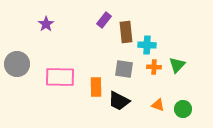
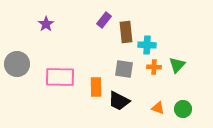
orange triangle: moved 3 px down
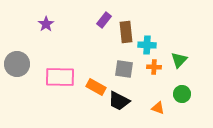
green triangle: moved 2 px right, 5 px up
orange rectangle: rotated 60 degrees counterclockwise
green circle: moved 1 px left, 15 px up
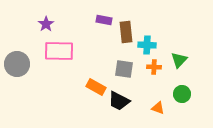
purple rectangle: rotated 63 degrees clockwise
pink rectangle: moved 1 px left, 26 px up
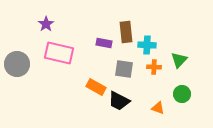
purple rectangle: moved 23 px down
pink rectangle: moved 2 px down; rotated 12 degrees clockwise
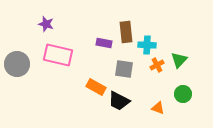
purple star: rotated 21 degrees counterclockwise
pink rectangle: moved 1 px left, 2 px down
orange cross: moved 3 px right, 2 px up; rotated 32 degrees counterclockwise
green circle: moved 1 px right
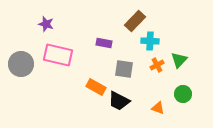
brown rectangle: moved 9 px right, 11 px up; rotated 50 degrees clockwise
cyan cross: moved 3 px right, 4 px up
gray circle: moved 4 px right
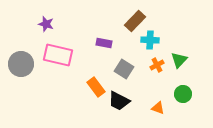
cyan cross: moved 1 px up
gray square: rotated 24 degrees clockwise
orange rectangle: rotated 24 degrees clockwise
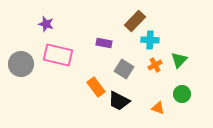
orange cross: moved 2 px left
green circle: moved 1 px left
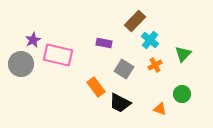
purple star: moved 13 px left, 16 px down; rotated 28 degrees clockwise
cyan cross: rotated 36 degrees clockwise
green triangle: moved 4 px right, 6 px up
black trapezoid: moved 1 px right, 2 px down
orange triangle: moved 2 px right, 1 px down
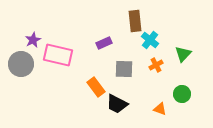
brown rectangle: rotated 50 degrees counterclockwise
purple rectangle: rotated 35 degrees counterclockwise
orange cross: moved 1 px right
gray square: rotated 30 degrees counterclockwise
black trapezoid: moved 3 px left, 1 px down
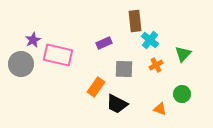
orange rectangle: rotated 72 degrees clockwise
